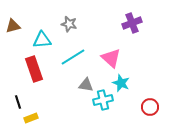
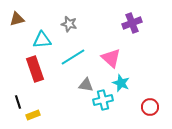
brown triangle: moved 4 px right, 7 px up
red rectangle: moved 1 px right
yellow rectangle: moved 2 px right, 3 px up
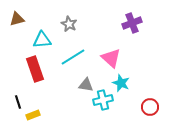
gray star: rotated 14 degrees clockwise
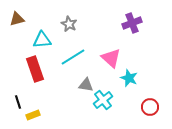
cyan star: moved 8 px right, 5 px up
cyan cross: rotated 24 degrees counterclockwise
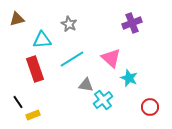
cyan line: moved 1 px left, 2 px down
black line: rotated 16 degrees counterclockwise
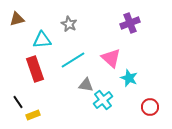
purple cross: moved 2 px left
cyan line: moved 1 px right, 1 px down
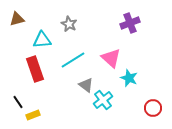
gray triangle: rotated 28 degrees clockwise
red circle: moved 3 px right, 1 px down
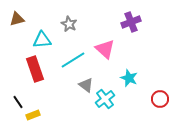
purple cross: moved 1 px right, 1 px up
pink triangle: moved 6 px left, 9 px up
cyan cross: moved 2 px right, 1 px up
red circle: moved 7 px right, 9 px up
